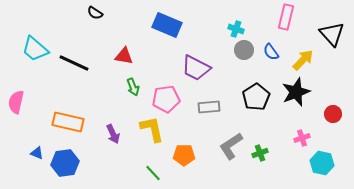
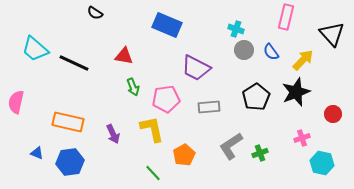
orange pentagon: rotated 30 degrees counterclockwise
blue hexagon: moved 5 px right, 1 px up
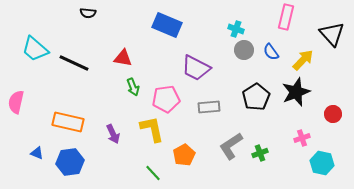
black semicircle: moved 7 px left; rotated 28 degrees counterclockwise
red triangle: moved 1 px left, 2 px down
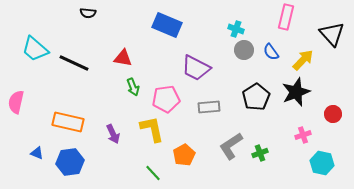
pink cross: moved 1 px right, 3 px up
